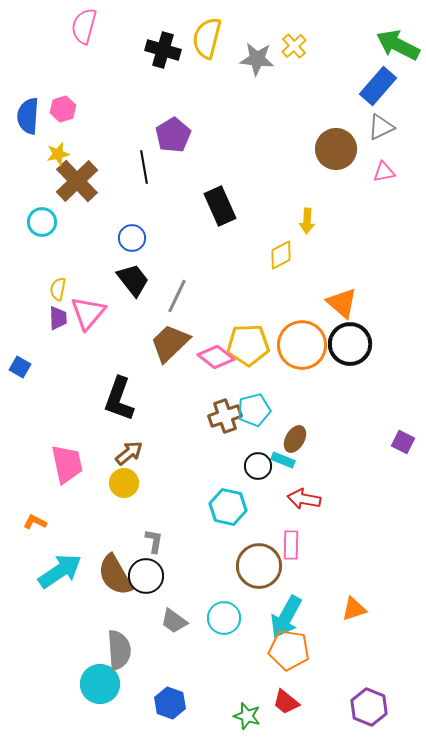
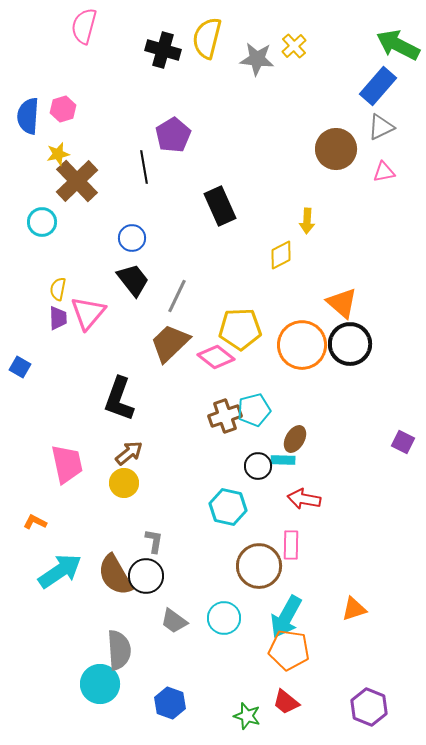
yellow pentagon at (248, 345): moved 8 px left, 16 px up
cyan rectangle at (283, 460): rotated 20 degrees counterclockwise
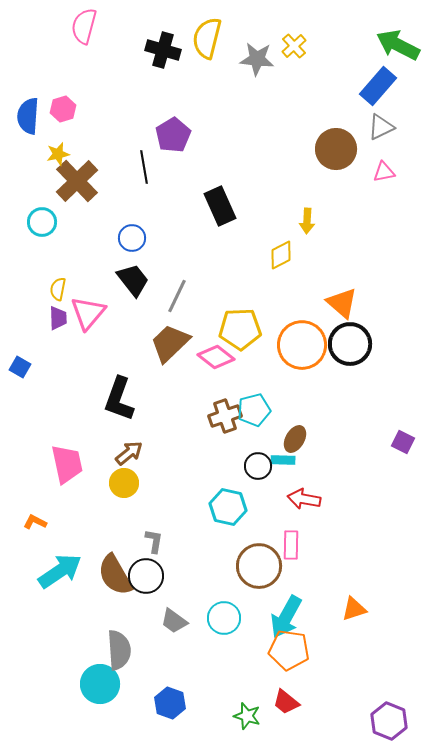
purple hexagon at (369, 707): moved 20 px right, 14 px down
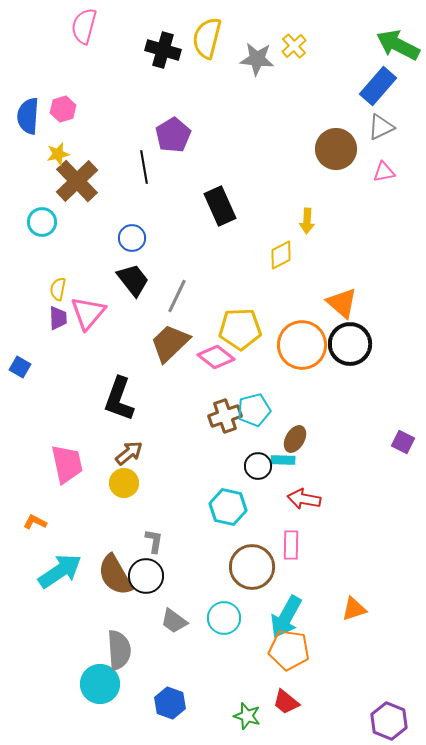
brown circle at (259, 566): moved 7 px left, 1 px down
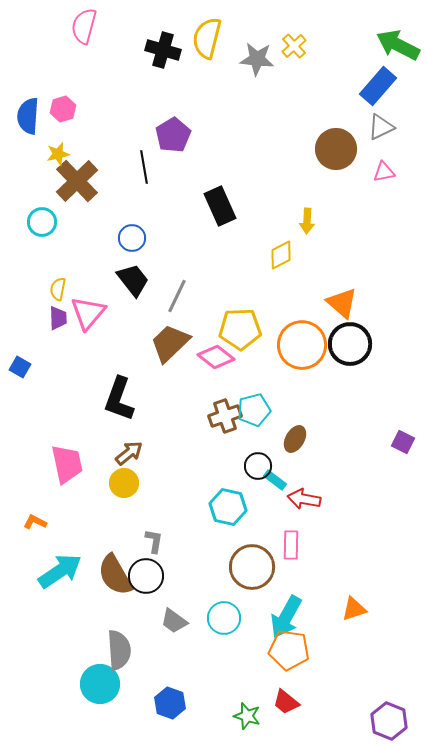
cyan rectangle at (283, 460): moved 8 px left, 20 px down; rotated 35 degrees clockwise
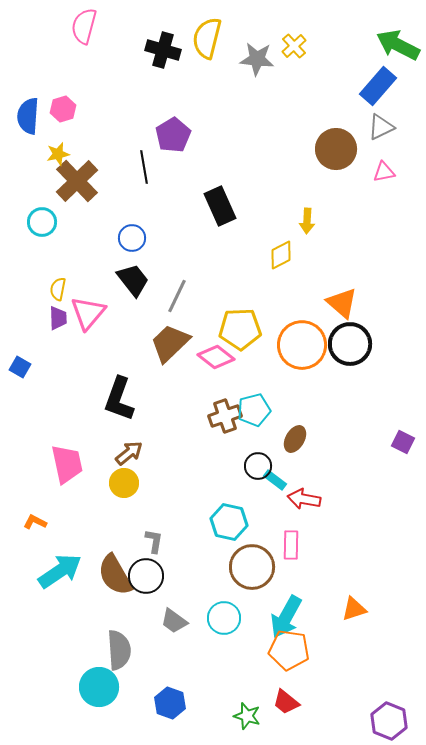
cyan hexagon at (228, 507): moved 1 px right, 15 px down
cyan circle at (100, 684): moved 1 px left, 3 px down
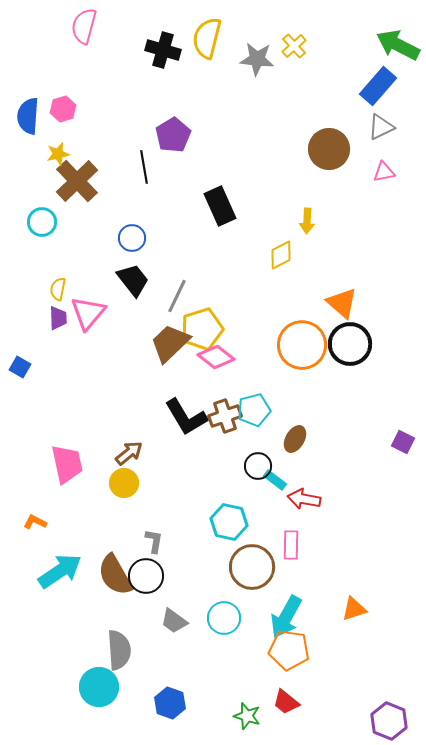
brown circle at (336, 149): moved 7 px left
yellow pentagon at (240, 329): moved 38 px left; rotated 15 degrees counterclockwise
black L-shape at (119, 399): moved 67 px right, 18 px down; rotated 51 degrees counterclockwise
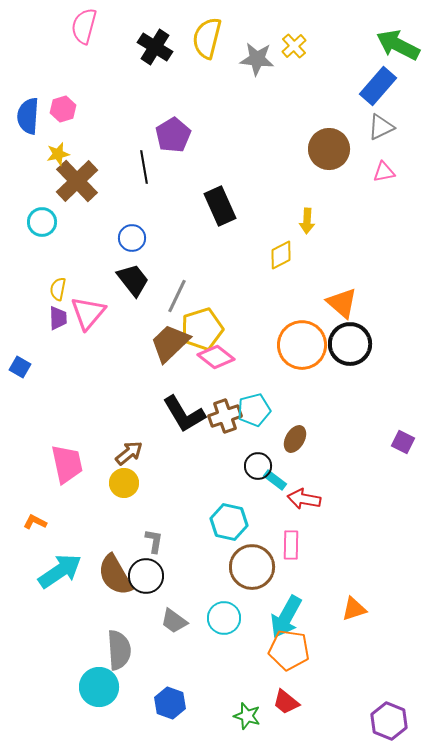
black cross at (163, 50): moved 8 px left, 3 px up; rotated 16 degrees clockwise
black L-shape at (186, 417): moved 2 px left, 3 px up
